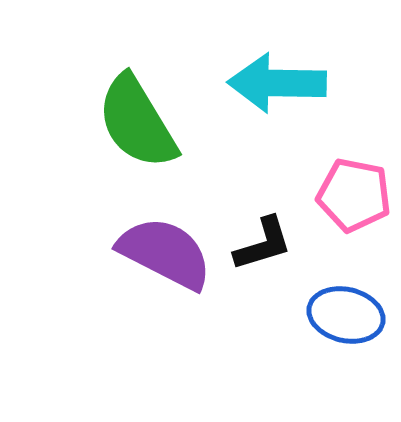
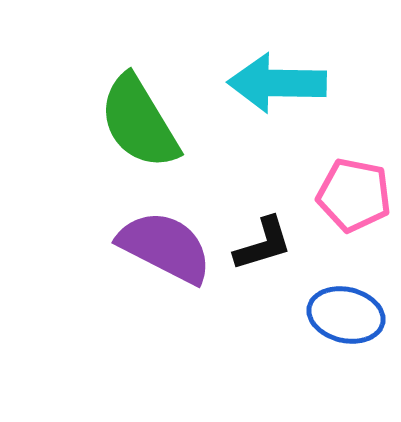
green semicircle: moved 2 px right
purple semicircle: moved 6 px up
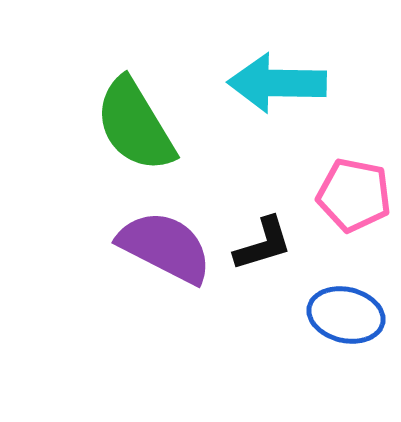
green semicircle: moved 4 px left, 3 px down
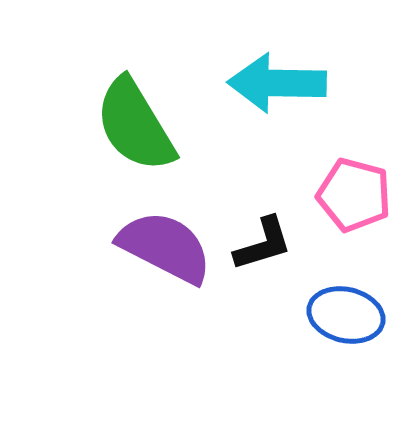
pink pentagon: rotated 4 degrees clockwise
